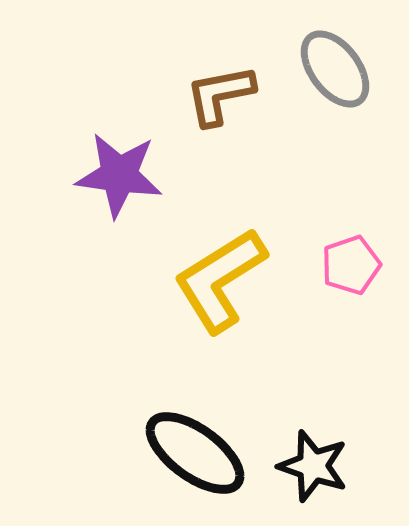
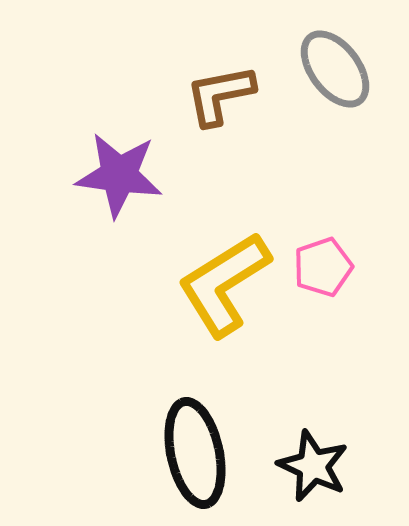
pink pentagon: moved 28 px left, 2 px down
yellow L-shape: moved 4 px right, 4 px down
black ellipse: rotated 42 degrees clockwise
black star: rotated 6 degrees clockwise
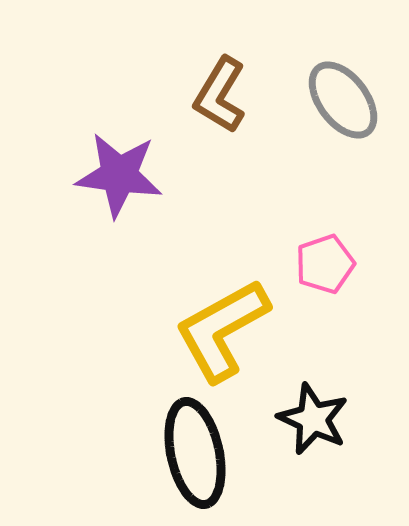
gray ellipse: moved 8 px right, 31 px down
brown L-shape: rotated 48 degrees counterclockwise
pink pentagon: moved 2 px right, 3 px up
yellow L-shape: moved 2 px left, 46 px down; rotated 3 degrees clockwise
black star: moved 47 px up
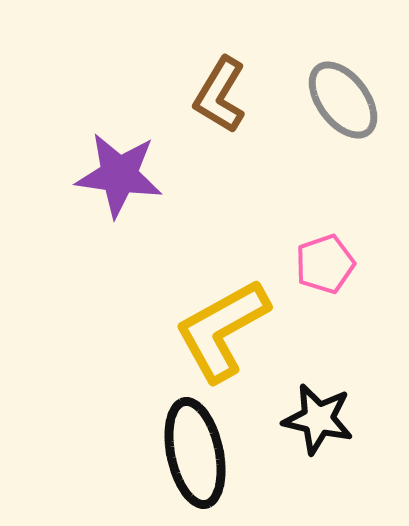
black star: moved 5 px right; rotated 12 degrees counterclockwise
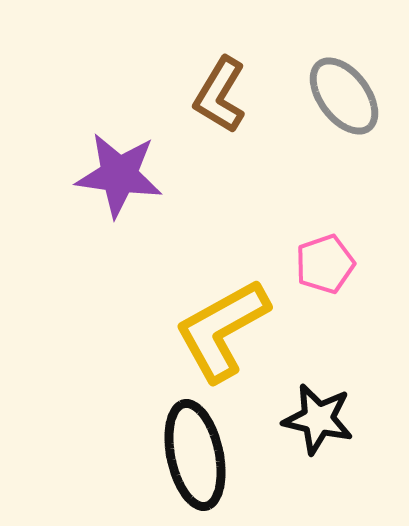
gray ellipse: moved 1 px right, 4 px up
black ellipse: moved 2 px down
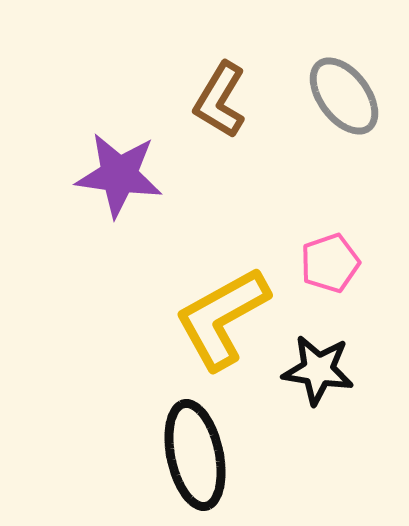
brown L-shape: moved 5 px down
pink pentagon: moved 5 px right, 1 px up
yellow L-shape: moved 12 px up
black star: moved 49 px up; rotated 4 degrees counterclockwise
